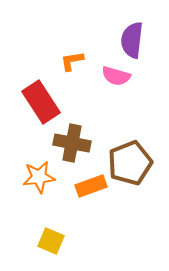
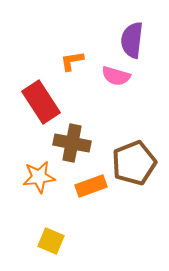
brown pentagon: moved 4 px right
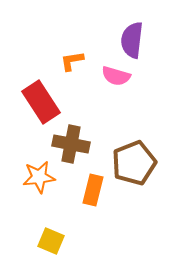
brown cross: moved 1 px left, 1 px down
orange rectangle: moved 2 px right, 4 px down; rotated 56 degrees counterclockwise
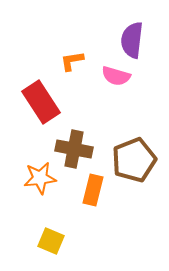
brown cross: moved 3 px right, 5 px down
brown pentagon: moved 3 px up
orange star: moved 1 px right, 1 px down
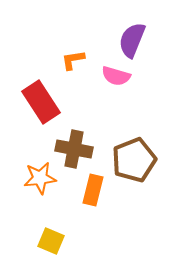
purple semicircle: rotated 15 degrees clockwise
orange L-shape: moved 1 px right, 1 px up
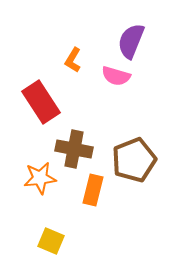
purple semicircle: moved 1 px left, 1 px down
orange L-shape: rotated 50 degrees counterclockwise
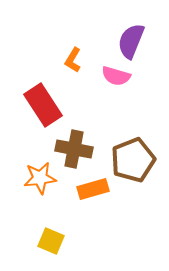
red rectangle: moved 2 px right, 3 px down
brown pentagon: moved 1 px left
orange rectangle: moved 1 px up; rotated 60 degrees clockwise
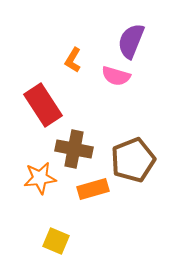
yellow square: moved 5 px right
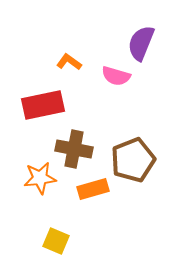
purple semicircle: moved 10 px right, 2 px down
orange L-shape: moved 4 px left, 2 px down; rotated 95 degrees clockwise
red rectangle: rotated 69 degrees counterclockwise
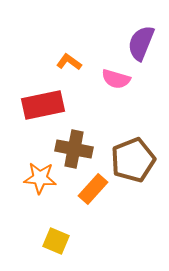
pink semicircle: moved 3 px down
orange star: rotated 12 degrees clockwise
orange rectangle: rotated 32 degrees counterclockwise
